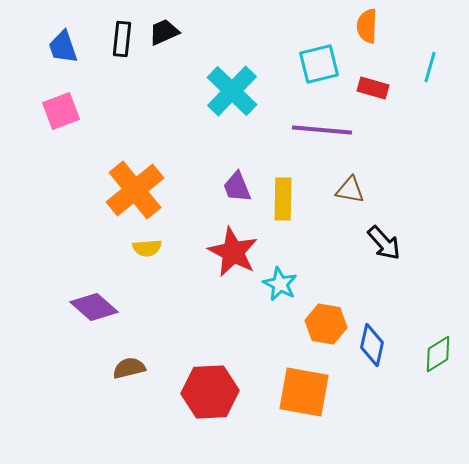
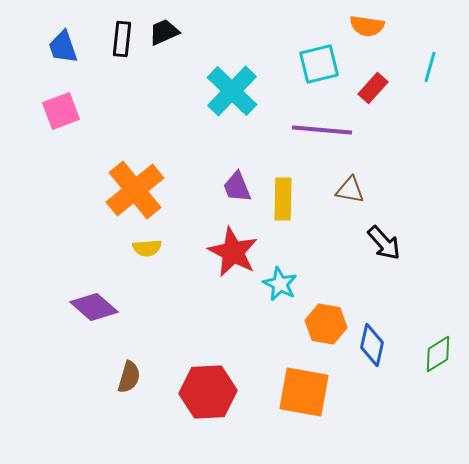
orange semicircle: rotated 84 degrees counterclockwise
red rectangle: rotated 64 degrees counterclockwise
brown semicircle: moved 9 px down; rotated 120 degrees clockwise
red hexagon: moved 2 px left
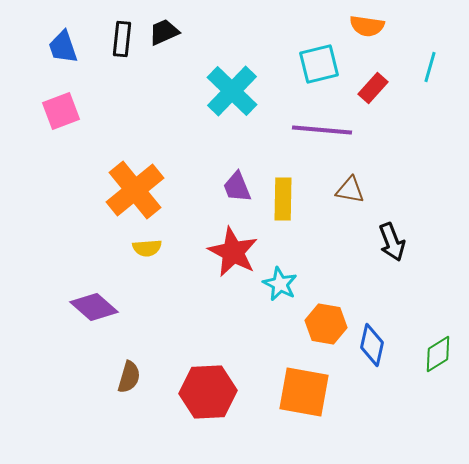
black arrow: moved 8 px right, 1 px up; rotated 21 degrees clockwise
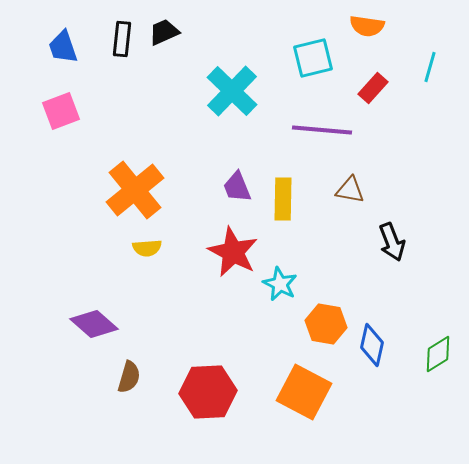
cyan square: moved 6 px left, 6 px up
purple diamond: moved 17 px down
orange square: rotated 18 degrees clockwise
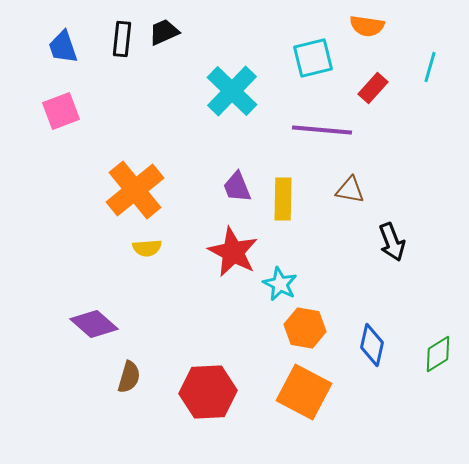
orange hexagon: moved 21 px left, 4 px down
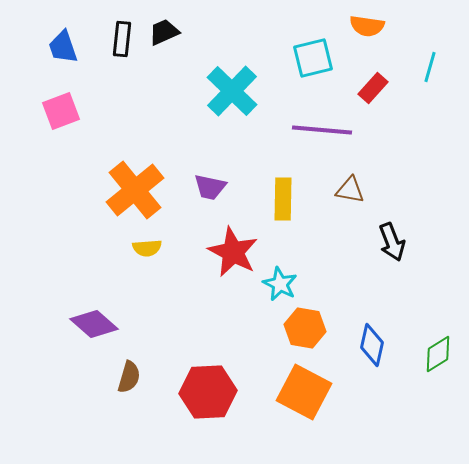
purple trapezoid: moved 27 px left; rotated 56 degrees counterclockwise
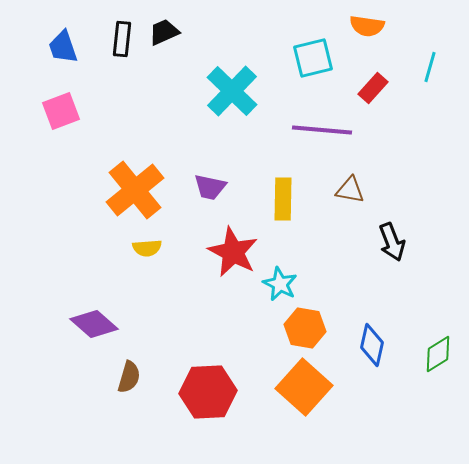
orange square: moved 5 px up; rotated 14 degrees clockwise
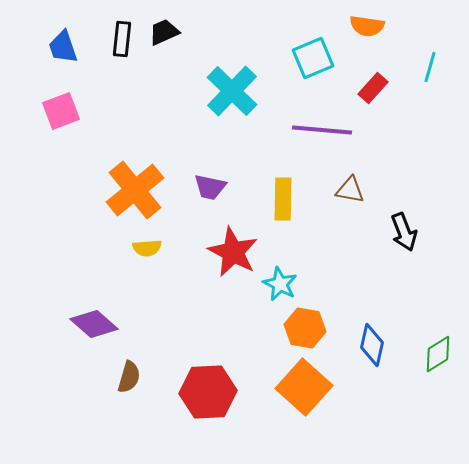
cyan square: rotated 9 degrees counterclockwise
black arrow: moved 12 px right, 10 px up
